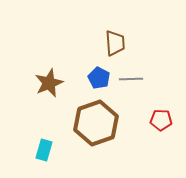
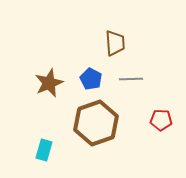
blue pentagon: moved 8 px left, 1 px down
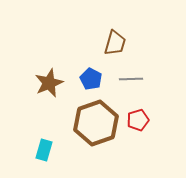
brown trapezoid: rotated 20 degrees clockwise
red pentagon: moved 23 px left; rotated 20 degrees counterclockwise
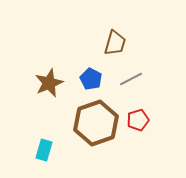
gray line: rotated 25 degrees counterclockwise
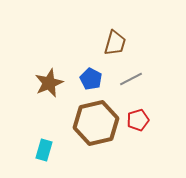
brown hexagon: rotated 6 degrees clockwise
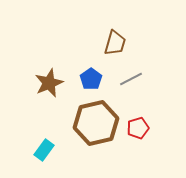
blue pentagon: rotated 10 degrees clockwise
red pentagon: moved 8 px down
cyan rectangle: rotated 20 degrees clockwise
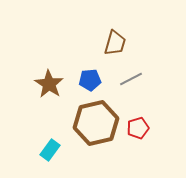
blue pentagon: moved 1 px left, 1 px down; rotated 30 degrees clockwise
brown star: moved 1 px down; rotated 16 degrees counterclockwise
cyan rectangle: moved 6 px right
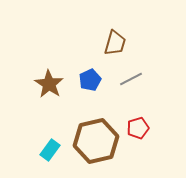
blue pentagon: rotated 20 degrees counterclockwise
brown hexagon: moved 18 px down
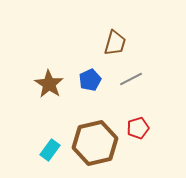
brown hexagon: moved 1 px left, 2 px down
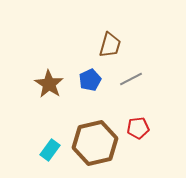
brown trapezoid: moved 5 px left, 2 px down
red pentagon: rotated 10 degrees clockwise
